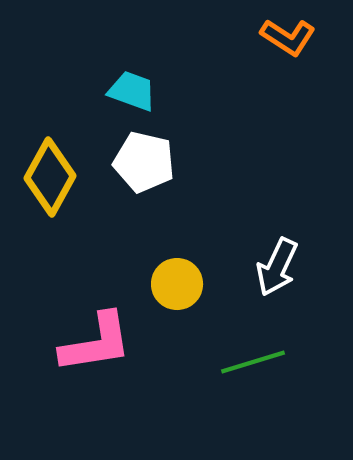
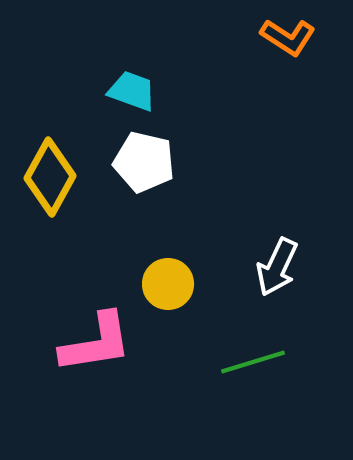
yellow circle: moved 9 px left
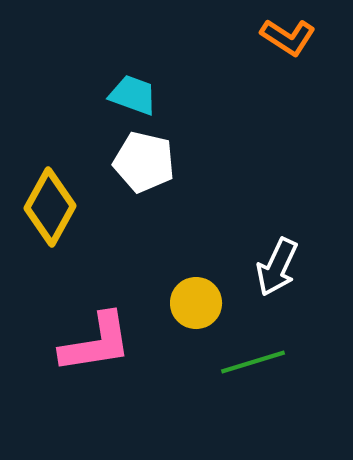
cyan trapezoid: moved 1 px right, 4 px down
yellow diamond: moved 30 px down
yellow circle: moved 28 px right, 19 px down
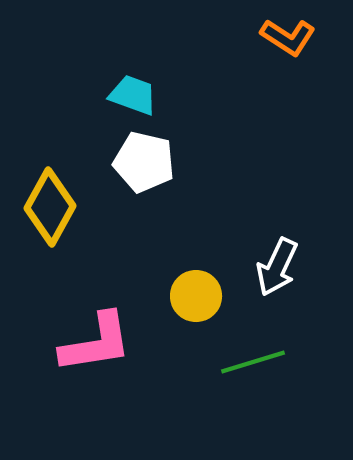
yellow circle: moved 7 px up
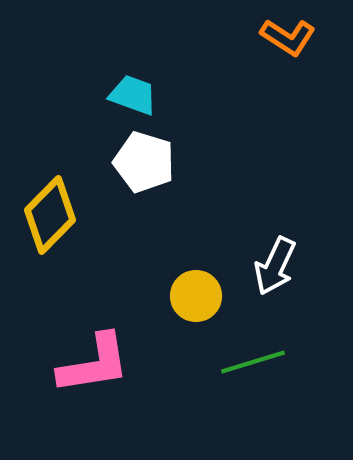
white pentagon: rotated 4 degrees clockwise
yellow diamond: moved 8 px down; rotated 16 degrees clockwise
white arrow: moved 2 px left, 1 px up
pink L-shape: moved 2 px left, 21 px down
